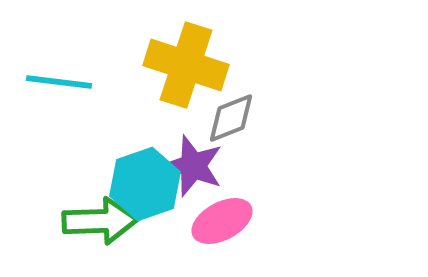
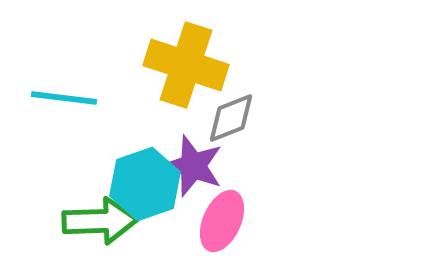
cyan line: moved 5 px right, 16 px down
pink ellipse: rotated 38 degrees counterclockwise
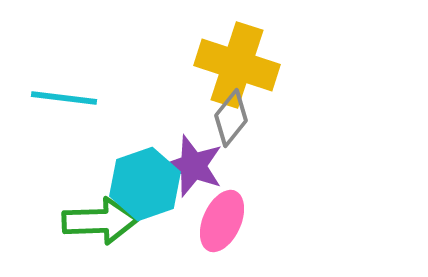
yellow cross: moved 51 px right
gray diamond: rotated 30 degrees counterclockwise
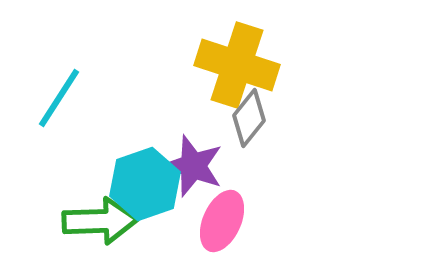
cyan line: moved 5 px left; rotated 64 degrees counterclockwise
gray diamond: moved 18 px right
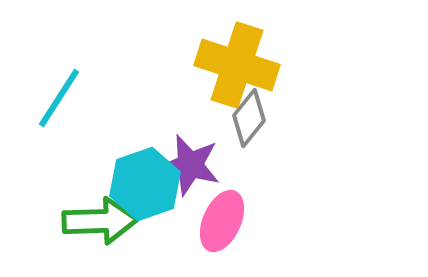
purple star: moved 3 px left, 1 px up; rotated 6 degrees counterclockwise
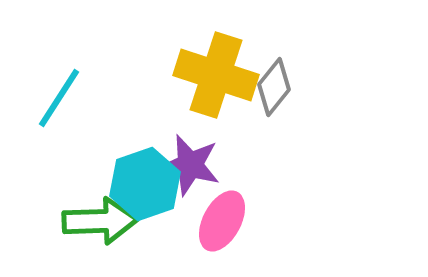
yellow cross: moved 21 px left, 10 px down
gray diamond: moved 25 px right, 31 px up
pink ellipse: rotated 4 degrees clockwise
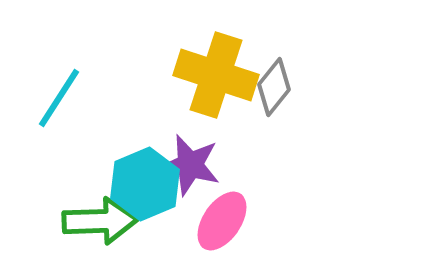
cyan hexagon: rotated 4 degrees counterclockwise
pink ellipse: rotated 6 degrees clockwise
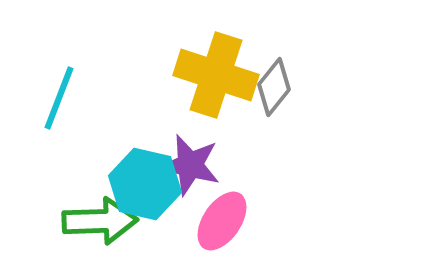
cyan line: rotated 12 degrees counterclockwise
cyan hexagon: rotated 24 degrees counterclockwise
